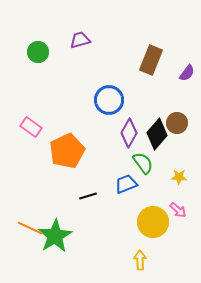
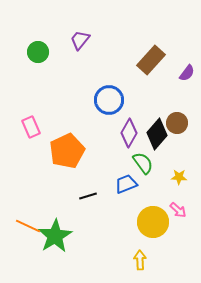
purple trapezoid: rotated 35 degrees counterclockwise
brown rectangle: rotated 20 degrees clockwise
pink rectangle: rotated 30 degrees clockwise
orange line: moved 2 px left, 2 px up
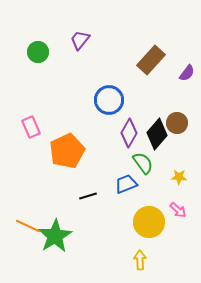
yellow circle: moved 4 px left
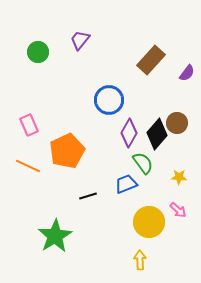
pink rectangle: moved 2 px left, 2 px up
orange line: moved 60 px up
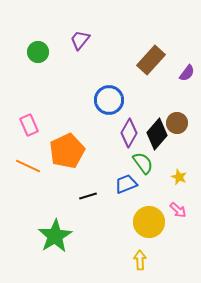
yellow star: rotated 21 degrees clockwise
